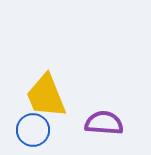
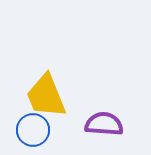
purple semicircle: moved 1 px down
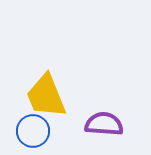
blue circle: moved 1 px down
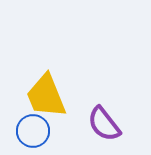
purple semicircle: rotated 132 degrees counterclockwise
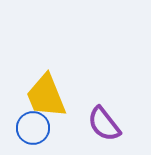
blue circle: moved 3 px up
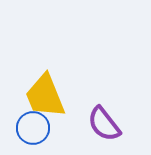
yellow trapezoid: moved 1 px left
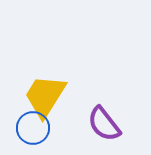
yellow trapezoid: rotated 54 degrees clockwise
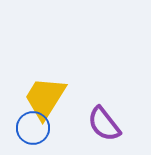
yellow trapezoid: moved 2 px down
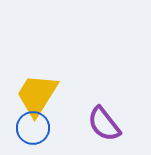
yellow trapezoid: moved 8 px left, 3 px up
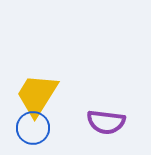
purple semicircle: moved 2 px right, 2 px up; rotated 45 degrees counterclockwise
